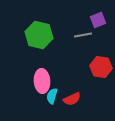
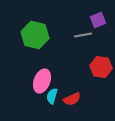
green hexagon: moved 4 px left
pink ellipse: rotated 25 degrees clockwise
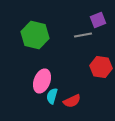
red semicircle: moved 2 px down
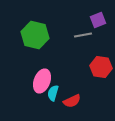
cyan semicircle: moved 1 px right, 3 px up
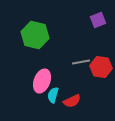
gray line: moved 2 px left, 27 px down
cyan semicircle: moved 2 px down
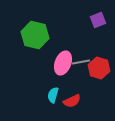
red hexagon: moved 2 px left, 1 px down; rotated 10 degrees clockwise
pink ellipse: moved 21 px right, 18 px up
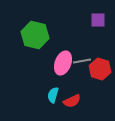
purple square: rotated 21 degrees clockwise
gray line: moved 1 px right, 1 px up
red hexagon: moved 1 px right, 1 px down
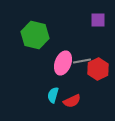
red hexagon: moved 2 px left; rotated 15 degrees clockwise
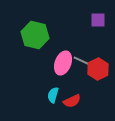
gray line: rotated 36 degrees clockwise
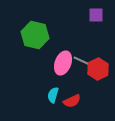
purple square: moved 2 px left, 5 px up
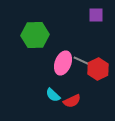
green hexagon: rotated 16 degrees counterclockwise
cyan semicircle: rotated 63 degrees counterclockwise
